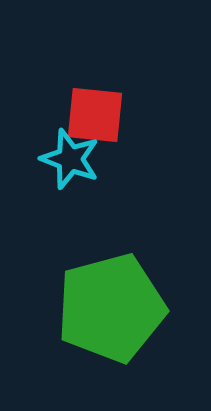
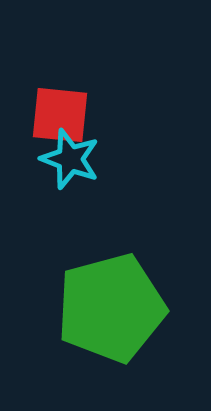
red square: moved 35 px left
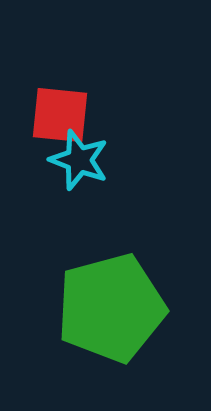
cyan star: moved 9 px right, 1 px down
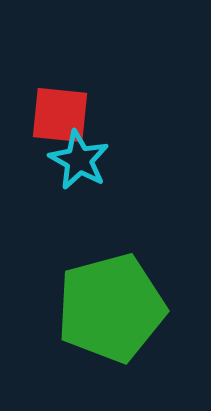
cyan star: rotated 8 degrees clockwise
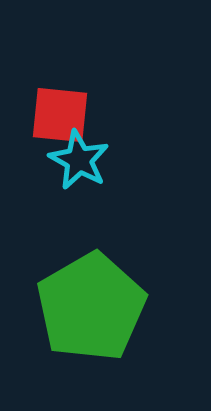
green pentagon: moved 20 px left, 1 px up; rotated 15 degrees counterclockwise
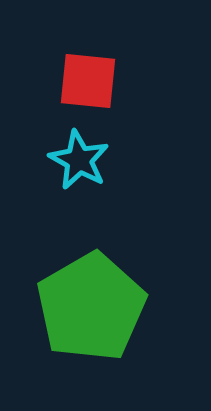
red square: moved 28 px right, 34 px up
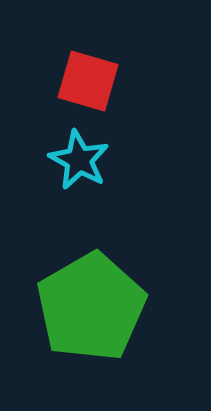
red square: rotated 10 degrees clockwise
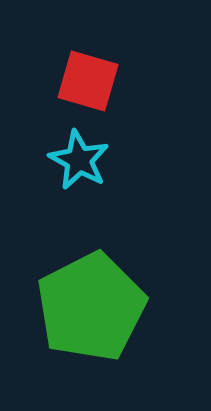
green pentagon: rotated 3 degrees clockwise
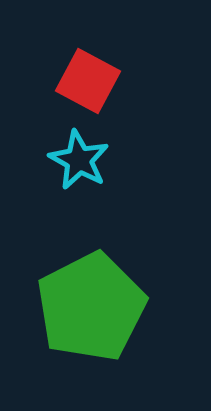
red square: rotated 12 degrees clockwise
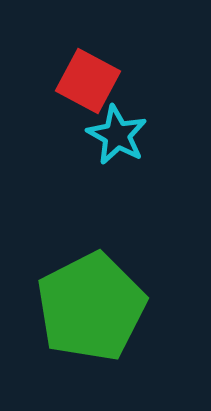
cyan star: moved 38 px right, 25 px up
